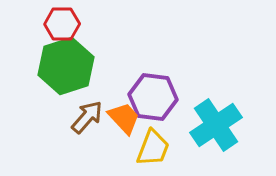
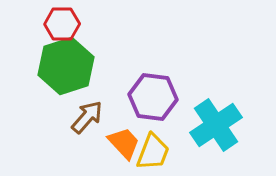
orange trapezoid: moved 25 px down
yellow trapezoid: moved 4 px down
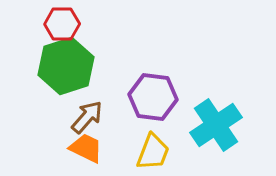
orange trapezoid: moved 38 px left, 5 px down; rotated 21 degrees counterclockwise
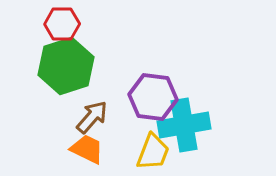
brown arrow: moved 5 px right
cyan cross: moved 32 px left; rotated 24 degrees clockwise
orange trapezoid: moved 1 px right, 1 px down
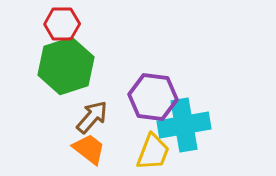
orange trapezoid: moved 2 px right; rotated 12 degrees clockwise
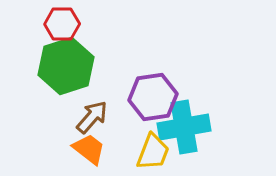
purple hexagon: rotated 15 degrees counterclockwise
cyan cross: moved 2 px down
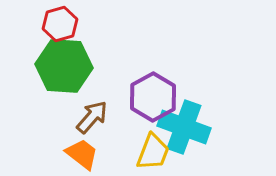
red hexagon: moved 2 px left; rotated 16 degrees counterclockwise
green hexagon: moved 2 px left; rotated 22 degrees clockwise
purple hexagon: rotated 21 degrees counterclockwise
cyan cross: rotated 30 degrees clockwise
orange trapezoid: moved 7 px left, 5 px down
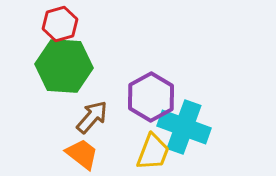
purple hexagon: moved 2 px left
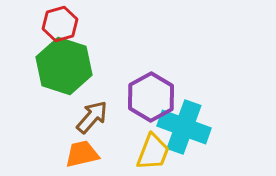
green hexagon: rotated 14 degrees clockwise
orange trapezoid: rotated 51 degrees counterclockwise
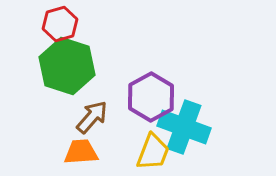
green hexagon: moved 3 px right
orange trapezoid: moved 1 px left, 2 px up; rotated 9 degrees clockwise
